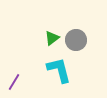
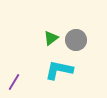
green triangle: moved 1 px left
cyan L-shape: rotated 64 degrees counterclockwise
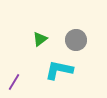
green triangle: moved 11 px left, 1 px down
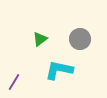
gray circle: moved 4 px right, 1 px up
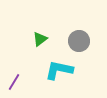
gray circle: moved 1 px left, 2 px down
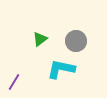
gray circle: moved 3 px left
cyan L-shape: moved 2 px right, 1 px up
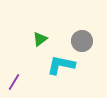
gray circle: moved 6 px right
cyan L-shape: moved 4 px up
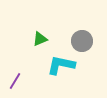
green triangle: rotated 14 degrees clockwise
purple line: moved 1 px right, 1 px up
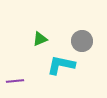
purple line: rotated 54 degrees clockwise
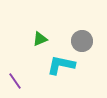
purple line: rotated 60 degrees clockwise
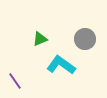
gray circle: moved 3 px right, 2 px up
cyan L-shape: rotated 24 degrees clockwise
